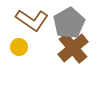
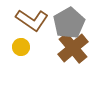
yellow circle: moved 2 px right
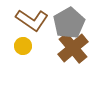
yellow circle: moved 2 px right, 1 px up
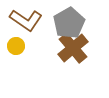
brown L-shape: moved 6 px left
yellow circle: moved 7 px left
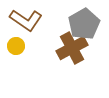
gray pentagon: moved 15 px right, 1 px down
brown cross: moved 1 px left; rotated 12 degrees clockwise
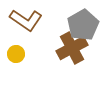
gray pentagon: moved 1 px left, 1 px down
yellow circle: moved 8 px down
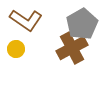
gray pentagon: moved 1 px left, 1 px up
yellow circle: moved 5 px up
